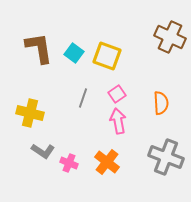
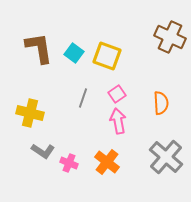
gray cross: rotated 20 degrees clockwise
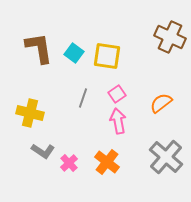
yellow square: rotated 12 degrees counterclockwise
orange semicircle: rotated 125 degrees counterclockwise
pink cross: rotated 24 degrees clockwise
